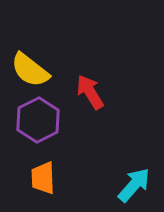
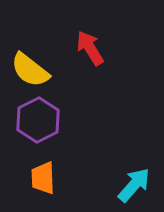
red arrow: moved 44 px up
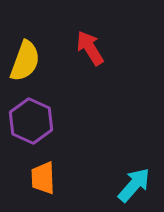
yellow semicircle: moved 5 px left, 9 px up; rotated 108 degrees counterclockwise
purple hexagon: moved 7 px left, 1 px down; rotated 9 degrees counterclockwise
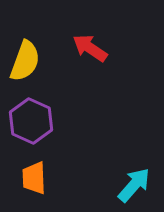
red arrow: rotated 24 degrees counterclockwise
orange trapezoid: moved 9 px left
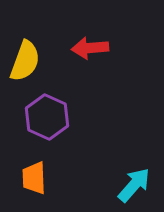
red arrow: rotated 39 degrees counterclockwise
purple hexagon: moved 16 px right, 4 px up
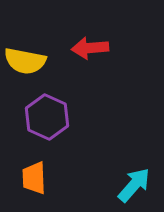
yellow semicircle: rotated 81 degrees clockwise
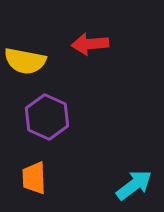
red arrow: moved 4 px up
cyan arrow: rotated 12 degrees clockwise
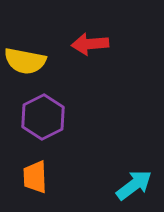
purple hexagon: moved 4 px left; rotated 9 degrees clockwise
orange trapezoid: moved 1 px right, 1 px up
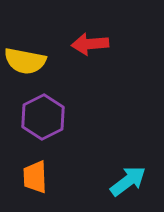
cyan arrow: moved 6 px left, 4 px up
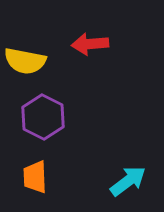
purple hexagon: rotated 6 degrees counterclockwise
